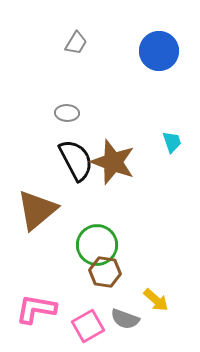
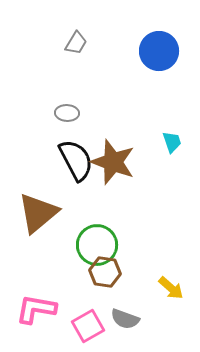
brown triangle: moved 1 px right, 3 px down
yellow arrow: moved 15 px right, 12 px up
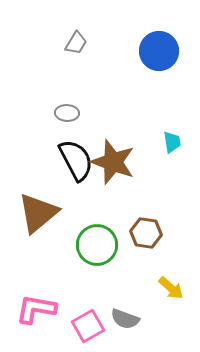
cyan trapezoid: rotated 10 degrees clockwise
brown hexagon: moved 41 px right, 39 px up
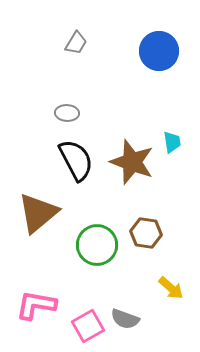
brown star: moved 19 px right
pink L-shape: moved 4 px up
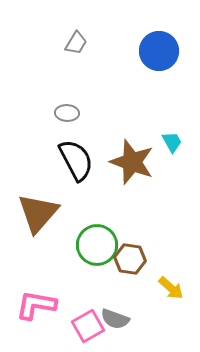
cyan trapezoid: rotated 20 degrees counterclockwise
brown triangle: rotated 9 degrees counterclockwise
brown hexagon: moved 16 px left, 26 px down
gray semicircle: moved 10 px left
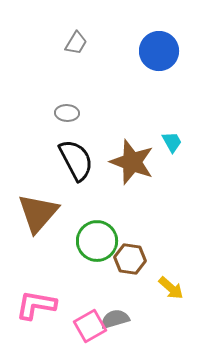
green circle: moved 4 px up
gray semicircle: rotated 144 degrees clockwise
pink square: moved 2 px right
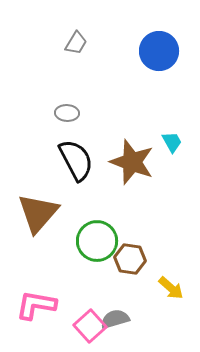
pink square: rotated 12 degrees counterclockwise
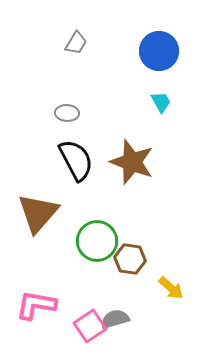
cyan trapezoid: moved 11 px left, 40 px up
pink square: rotated 8 degrees clockwise
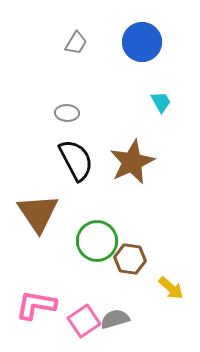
blue circle: moved 17 px left, 9 px up
brown star: rotated 27 degrees clockwise
brown triangle: rotated 15 degrees counterclockwise
pink square: moved 6 px left, 5 px up
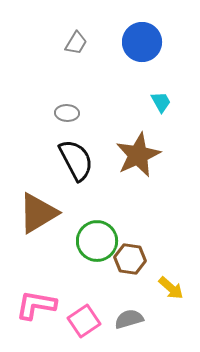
brown star: moved 6 px right, 7 px up
brown triangle: rotated 33 degrees clockwise
gray semicircle: moved 14 px right
